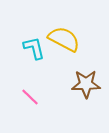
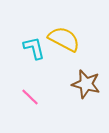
brown star: rotated 16 degrees clockwise
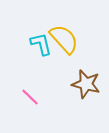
yellow semicircle: rotated 20 degrees clockwise
cyan L-shape: moved 7 px right, 4 px up
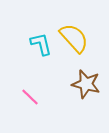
yellow semicircle: moved 10 px right, 1 px up
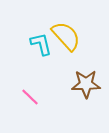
yellow semicircle: moved 8 px left, 2 px up
brown star: rotated 16 degrees counterclockwise
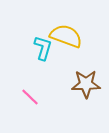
yellow semicircle: rotated 28 degrees counterclockwise
cyan L-shape: moved 2 px right, 4 px down; rotated 30 degrees clockwise
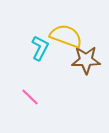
cyan L-shape: moved 3 px left; rotated 10 degrees clockwise
brown star: moved 24 px up
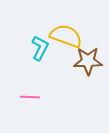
brown star: moved 2 px right, 1 px down
pink line: rotated 42 degrees counterclockwise
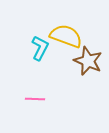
brown star: rotated 24 degrees clockwise
pink line: moved 5 px right, 2 px down
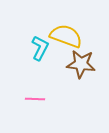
brown star: moved 7 px left, 3 px down; rotated 16 degrees counterclockwise
